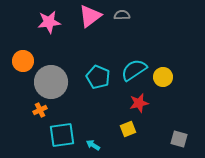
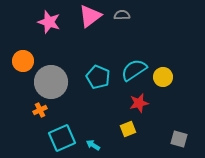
pink star: rotated 25 degrees clockwise
cyan square: moved 3 px down; rotated 16 degrees counterclockwise
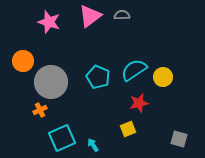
cyan arrow: rotated 24 degrees clockwise
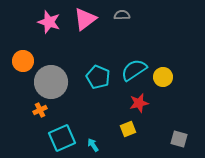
pink triangle: moved 5 px left, 3 px down
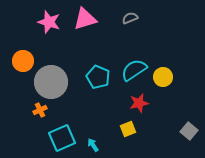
gray semicircle: moved 8 px right, 3 px down; rotated 21 degrees counterclockwise
pink triangle: rotated 20 degrees clockwise
gray square: moved 10 px right, 8 px up; rotated 24 degrees clockwise
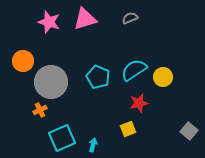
cyan arrow: rotated 48 degrees clockwise
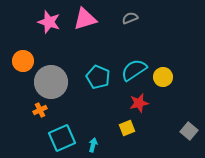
yellow square: moved 1 px left, 1 px up
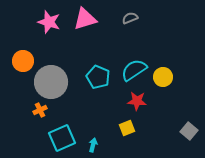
red star: moved 2 px left, 2 px up; rotated 18 degrees clockwise
